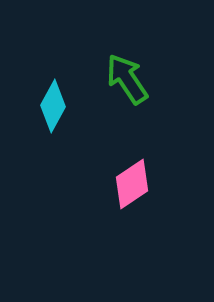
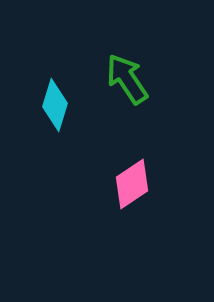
cyan diamond: moved 2 px right, 1 px up; rotated 12 degrees counterclockwise
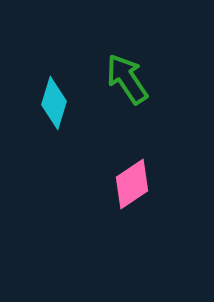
cyan diamond: moved 1 px left, 2 px up
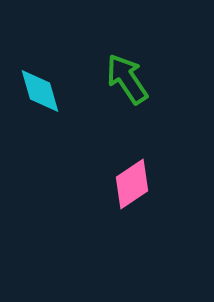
cyan diamond: moved 14 px left, 12 px up; rotated 33 degrees counterclockwise
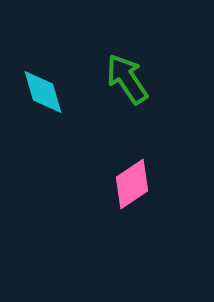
cyan diamond: moved 3 px right, 1 px down
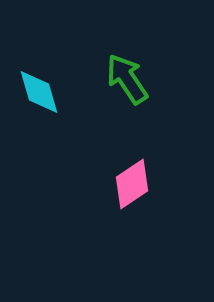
cyan diamond: moved 4 px left
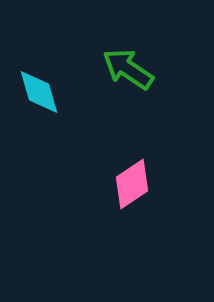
green arrow: moved 1 px right, 10 px up; rotated 22 degrees counterclockwise
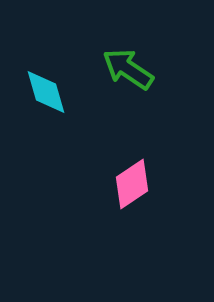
cyan diamond: moved 7 px right
